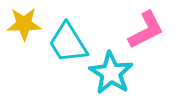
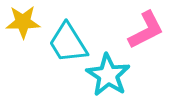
yellow star: moved 1 px left, 2 px up
cyan star: moved 3 px left, 2 px down
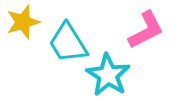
yellow star: rotated 16 degrees counterclockwise
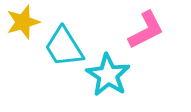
cyan trapezoid: moved 4 px left, 4 px down
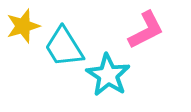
yellow star: moved 4 px down
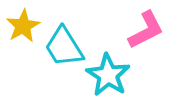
yellow star: rotated 12 degrees counterclockwise
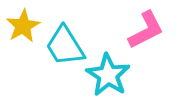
cyan trapezoid: moved 1 px right, 1 px up
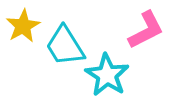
cyan star: moved 1 px left
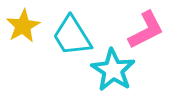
cyan trapezoid: moved 7 px right, 10 px up
cyan star: moved 6 px right, 5 px up
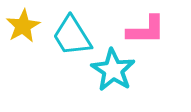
pink L-shape: rotated 27 degrees clockwise
